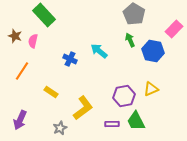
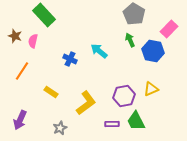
pink rectangle: moved 5 px left
yellow L-shape: moved 3 px right, 5 px up
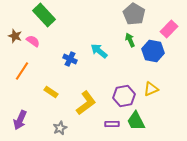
pink semicircle: rotated 112 degrees clockwise
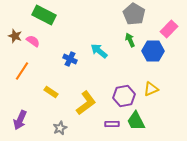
green rectangle: rotated 20 degrees counterclockwise
blue hexagon: rotated 10 degrees counterclockwise
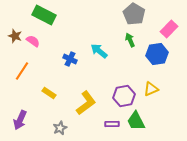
blue hexagon: moved 4 px right, 3 px down; rotated 10 degrees counterclockwise
yellow rectangle: moved 2 px left, 1 px down
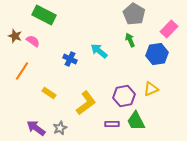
purple arrow: moved 16 px right, 8 px down; rotated 102 degrees clockwise
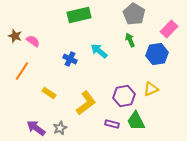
green rectangle: moved 35 px right; rotated 40 degrees counterclockwise
purple rectangle: rotated 16 degrees clockwise
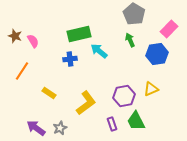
green rectangle: moved 19 px down
pink semicircle: rotated 24 degrees clockwise
blue cross: rotated 32 degrees counterclockwise
purple rectangle: rotated 56 degrees clockwise
